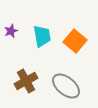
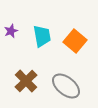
brown cross: rotated 15 degrees counterclockwise
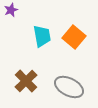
purple star: moved 21 px up
orange square: moved 1 px left, 4 px up
gray ellipse: moved 3 px right, 1 px down; rotated 12 degrees counterclockwise
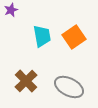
orange square: rotated 15 degrees clockwise
